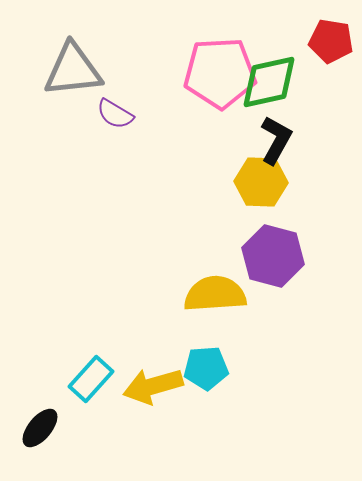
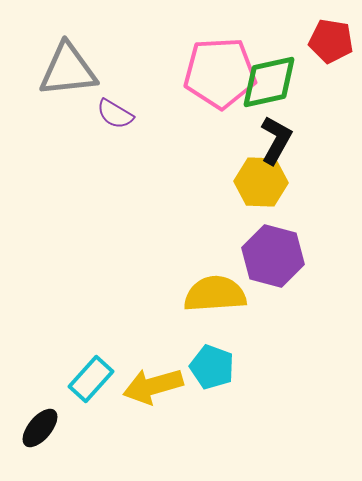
gray triangle: moved 5 px left
cyan pentagon: moved 6 px right, 1 px up; rotated 24 degrees clockwise
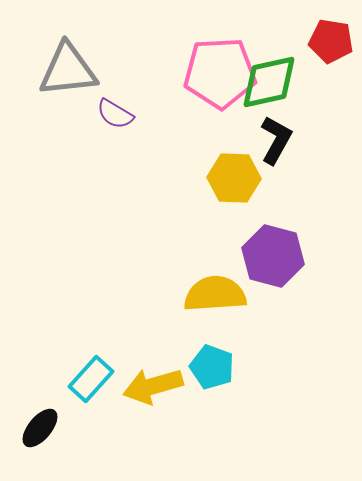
yellow hexagon: moved 27 px left, 4 px up
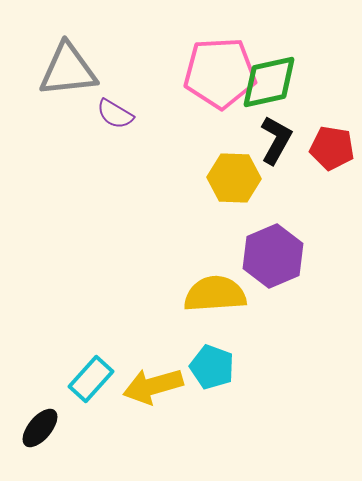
red pentagon: moved 1 px right, 107 px down
purple hexagon: rotated 22 degrees clockwise
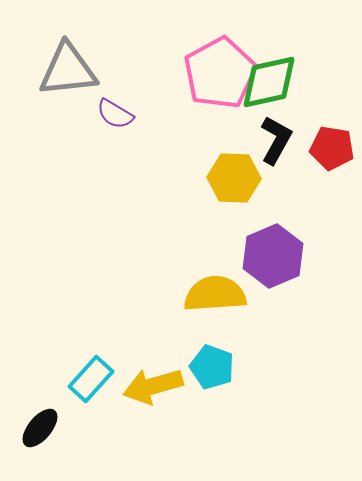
pink pentagon: rotated 26 degrees counterclockwise
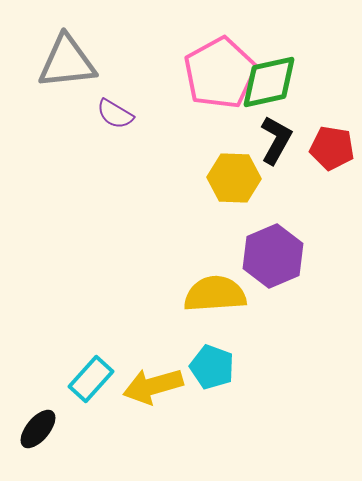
gray triangle: moved 1 px left, 8 px up
black ellipse: moved 2 px left, 1 px down
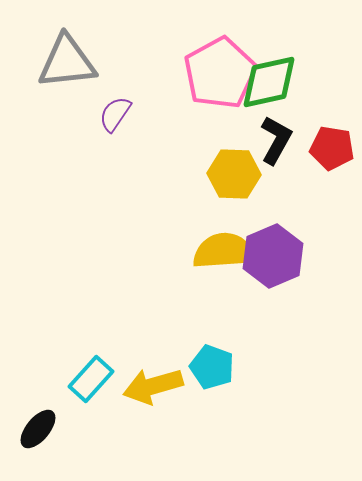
purple semicircle: rotated 93 degrees clockwise
yellow hexagon: moved 4 px up
yellow semicircle: moved 9 px right, 43 px up
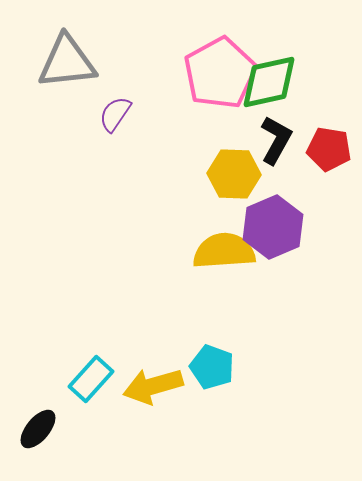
red pentagon: moved 3 px left, 1 px down
purple hexagon: moved 29 px up
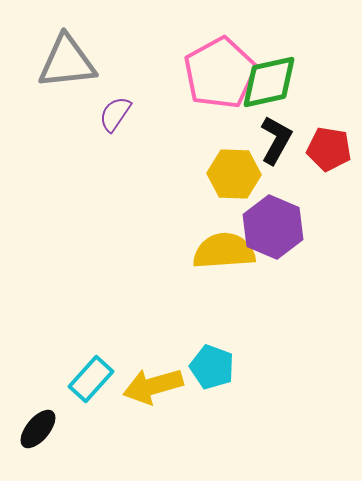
purple hexagon: rotated 14 degrees counterclockwise
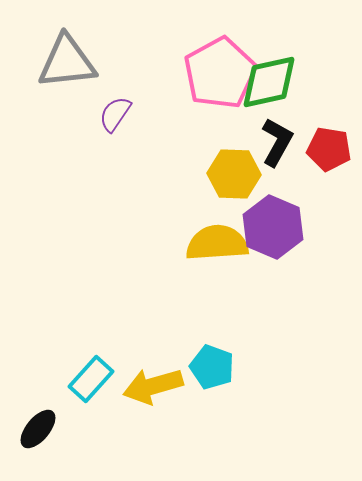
black L-shape: moved 1 px right, 2 px down
yellow semicircle: moved 7 px left, 8 px up
